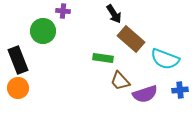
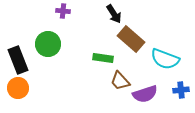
green circle: moved 5 px right, 13 px down
blue cross: moved 1 px right
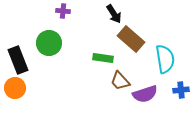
green circle: moved 1 px right, 1 px up
cyan semicircle: rotated 120 degrees counterclockwise
orange circle: moved 3 px left
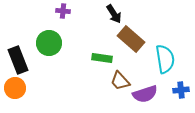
green rectangle: moved 1 px left
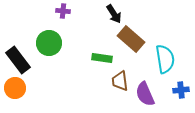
black rectangle: rotated 16 degrees counterclockwise
brown trapezoid: rotated 35 degrees clockwise
purple semicircle: rotated 85 degrees clockwise
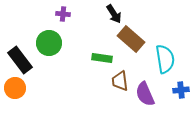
purple cross: moved 3 px down
black rectangle: moved 2 px right
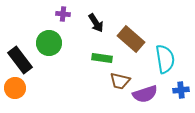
black arrow: moved 18 px left, 9 px down
brown trapezoid: rotated 70 degrees counterclockwise
purple semicircle: rotated 85 degrees counterclockwise
